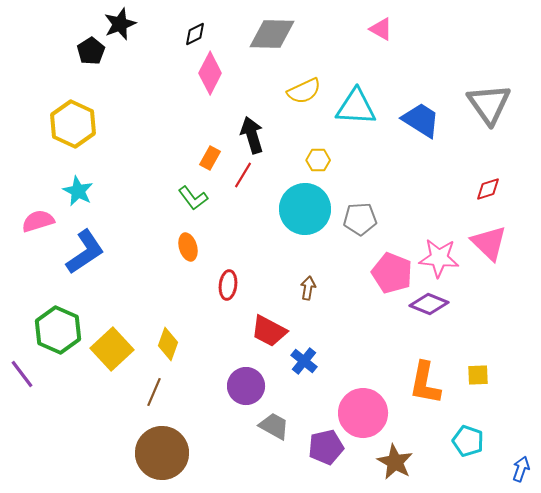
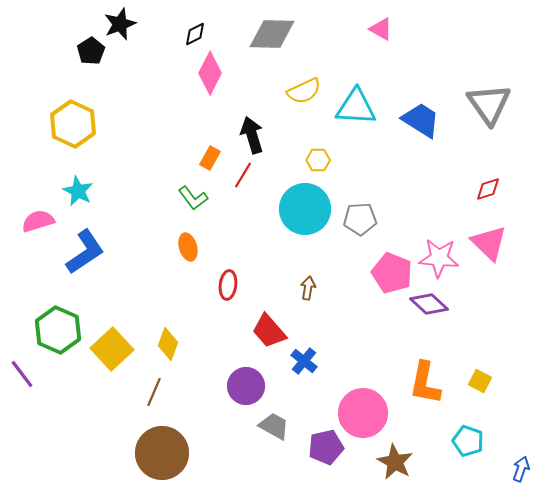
purple diamond at (429, 304): rotated 21 degrees clockwise
red trapezoid at (269, 331): rotated 21 degrees clockwise
yellow square at (478, 375): moved 2 px right, 6 px down; rotated 30 degrees clockwise
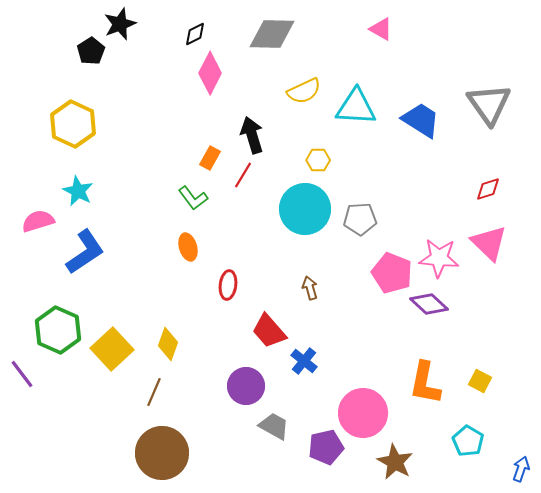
brown arrow at (308, 288): moved 2 px right; rotated 25 degrees counterclockwise
cyan pentagon at (468, 441): rotated 12 degrees clockwise
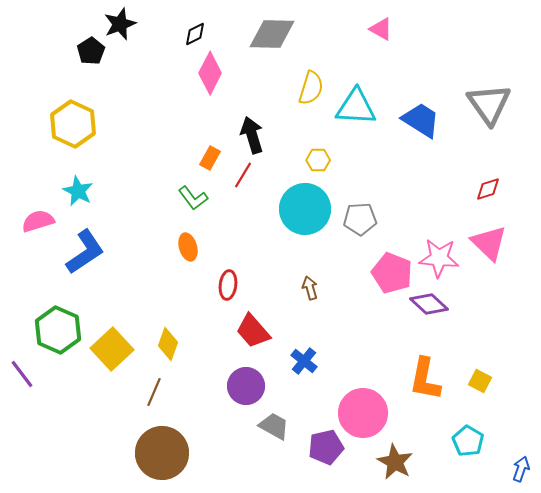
yellow semicircle at (304, 91): moved 7 px right, 3 px up; rotated 48 degrees counterclockwise
red trapezoid at (269, 331): moved 16 px left
orange L-shape at (425, 383): moved 4 px up
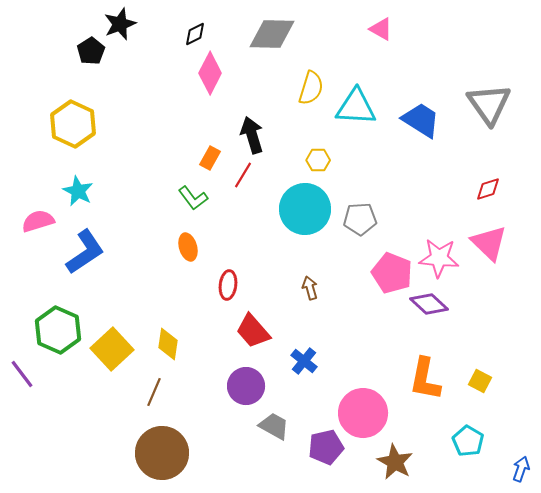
yellow diamond at (168, 344): rotated 12 degrees counterclockwise
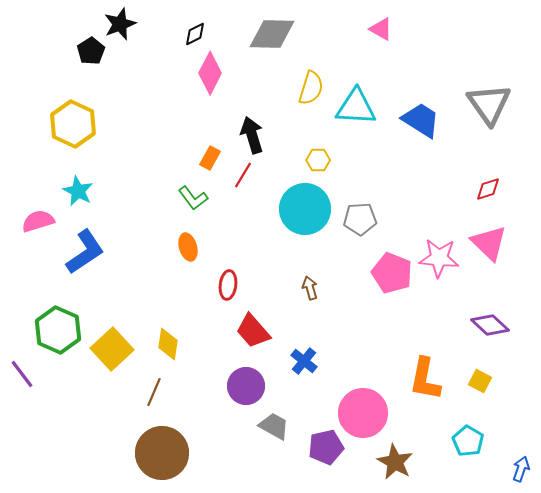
purple diamond at (429, 304): moved 61 px right, 21 px down
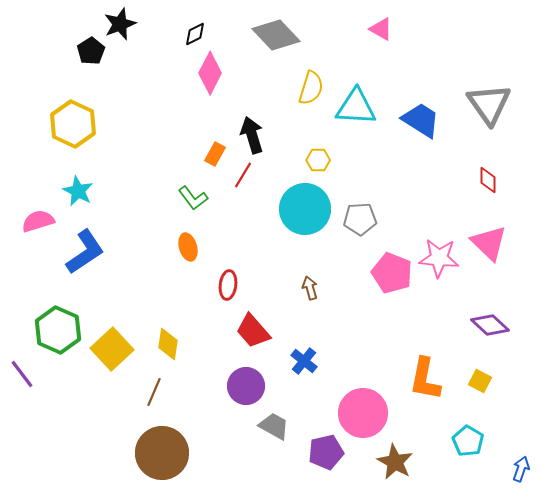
gray diamond at (272, 34): moved 4 px right, 1 px down; rotated 45 degrees clockwise
orange rectangle at (210, 158): moved 5 px right, 4 px up
red diamond at (488, 189): moved 9 px up; rotated 72 degrees counterclockwise
purple pentagon at (326, 447): moved 5 px down
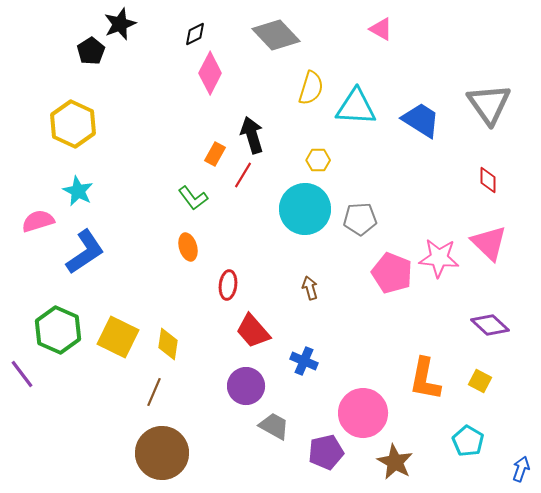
yellow square at (112, 349): moved 6 px right, 12 px up; rotated 21 degrees counterclockwise
blue cross at (304, 361): rotated 16 degrees counterclockwise
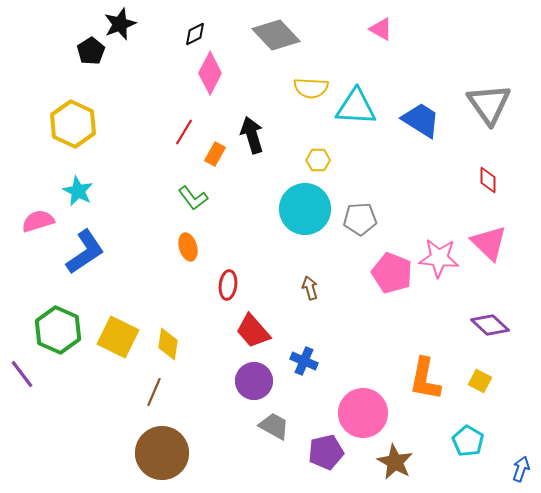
yellow semicircle at (311, 88): rotated 76 degrees clockwise
red line at (243, 175): moved 59 px left, 43 px up
purple circle at (246, 386): moved 8 px right, 5 px up
